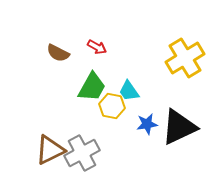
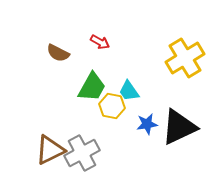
red arrow: moved 3 px right, 5 px up
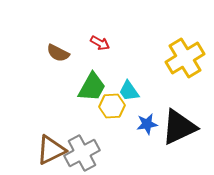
red arrow: moved 1 px down
yellow hexagon: rotated 15 degrees counterclockwise
brown triangle: moved 1 px right
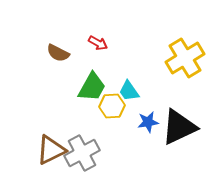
red arrow: moved 2 px left
blue star: moved 1 px right, 2 px up
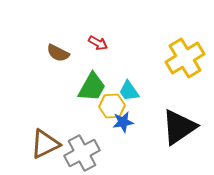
blue star: moved 25 px left
black triangle: rotated 9 degrees counterclockwise
brown triangle: moved 6 px left, 6 px up
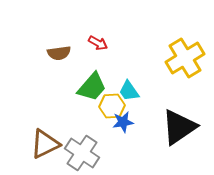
brown semicircle: moved 1 px right; rotated 35 degrees counterclockwise
green trapezoid: rotated 12 degrees clockwise
gray cross: rotated 28 degrees counterclockwise
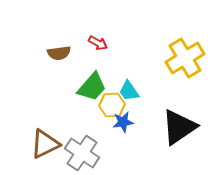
yellow hexagon: moved 1 px up
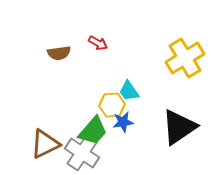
green trapezoid: moved 1 px right, 44 px down
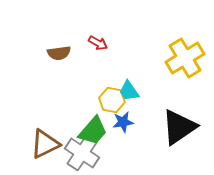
yellow hexagon: moved 5 px up; rotated 15 degrees clockwise
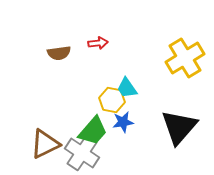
red arrow: rotated 36 degrees counterclockwise
cyan trapezoid: moved 2 px left, 3 px up
black triangle: rotated 15 degrees counterclockwise
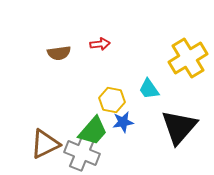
red arrow: moved 2 px right, 1 px down
yellow cross: moved 3 px right
cyan trapezoid: moved 22 px right, 1 px down
gray cross: rotated 12 degrees counterclockwise
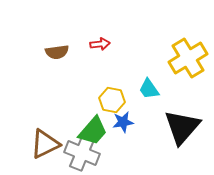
brown semicircle: moved 2 px left, 1 px up
black triangle: moved 3 px right
